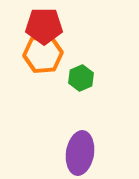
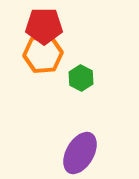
green hexagon: rotated 10 degrees counterclockwise
purple ellipse: rotated 21 degrees clockwise
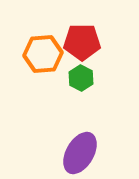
red pentagon: moved 38 px right, 16 px down
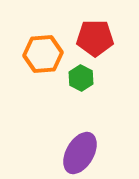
red pentagon: moved 13 px right, 4 px up
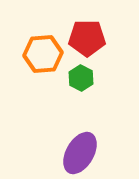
red pentagon: moved 8 px left
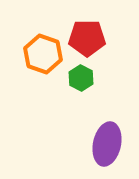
orange hexagon: rotated 24 degrees clockwise
purple ellipse: moved 27 px right, 9 px up; rotated 18 degrees counterclockwise
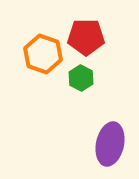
red pentagon: moved 1 px left, 1 px up
purple ellipse: moved 3 px right
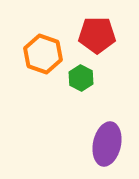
red pentagon: moved 11 px right, 2 px up
purple ellipse: moved 3 px left
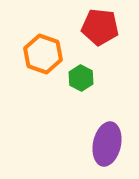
red pentagon: moved 3 px right, 8 px up; rotated 6 degrees clockwise
